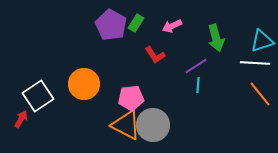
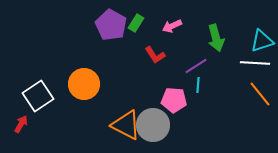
pink pentagon: moved 43 px right, 2 px down; rotated 10 degrees clockwise
red arrow: moved 5 px down
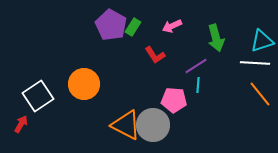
green rectangle: moved 3 px left, 4 px down
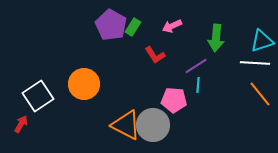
green arrow: rotated 20 degrees clockwise
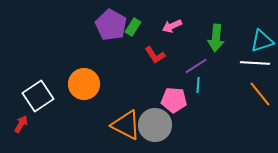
gray circle: moved 2 px right
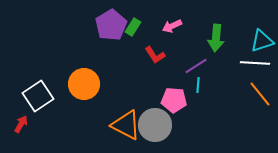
purple pentagon: rotated 12 degrees clockwise
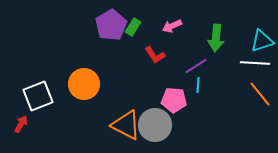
white square: rotated 12 degrees clockwise
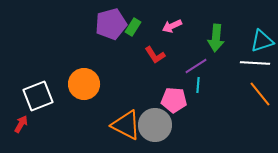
purple pentagon: moved 1 px up; rotated 16 degrees clockwise
